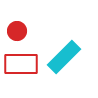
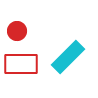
cyan rectangle: moved 4 px right
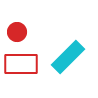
red circle: moved 1 px down
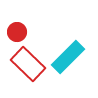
red rectangle: moved 7 px right; rotated 44 degrees clockwise
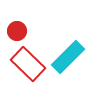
red circle: moved 1 px up
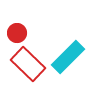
red circle: moved 2 px down
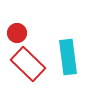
cyan rectangle: rotated 52 degrees counterclockwise
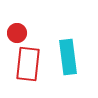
red rectangle: rotated 52 degrees clockwise
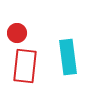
red rectangle: moved 3 px left, 2 px down
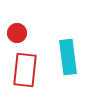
red rectangle: moved 4 px down
